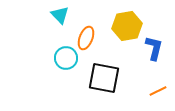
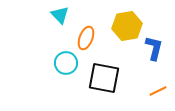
cyan circle: moved 5 px down
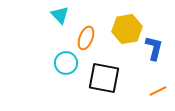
yellow hexagon: moved 3 px down
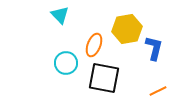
orange ellipse: moved 8 px right, 7 px down
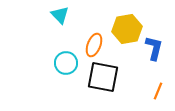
black square: moved 1 px left, 1 px up
orange line: rotated 42 degrees counterclockwise
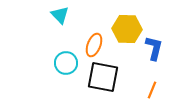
yellow hexagon: rotated 12 degrees clockwise
orange line: moved 6 px left, 1 px up
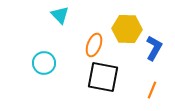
blue L-shape: rotated 15 degrees clockwise
cyan circle: moved 22 px left
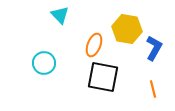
yellow hexagon: rotated 8 degrees clockwise
orange line: moved 1 px right, 1 px up; rotated 36 degrees counterclockwise
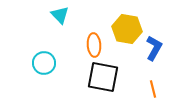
orange ellipse: rotated 25 degrees counterclockwise
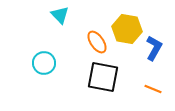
orange ellipse: moved 3 px right, 3 px up; rotated 30 degrees counterclockwise
orange line: rotated 54 degrees counterclockwise
